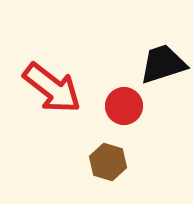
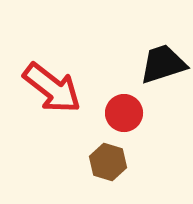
red circle: moved 7 px down
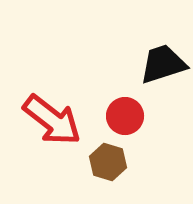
red arrow: moved 32 px down
red circle: moved 1 px right, 3 px down
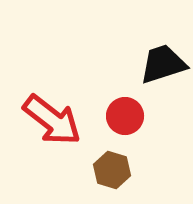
brown hexagon: moved 4 px right, 8 px down
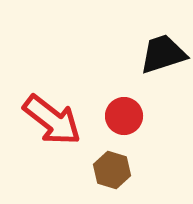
black trapezoid: moved 10 px up
red circle: moved 1 px left
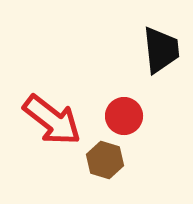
black trapezoid: moved 2 px left, 4 px up; rotated 102 degrees clockwise
brown hexagon: moved 7 px left, 10 px up
